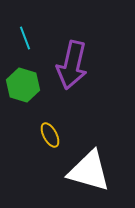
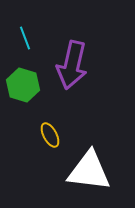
white triangle: rotated 9 degrees counterclockwise
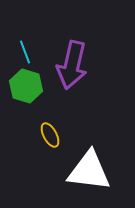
cyan line: moved 14 px down
green hexagon: moved 3 px right, 1 px down
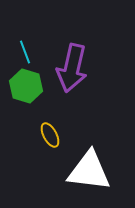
purple arrow: moved 3 px down
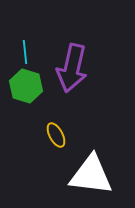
cyan line: rotated 15 degrees clockwise
yellow ellipse: moved 6 px right
white triangle: moved 2 px right, 4 px down
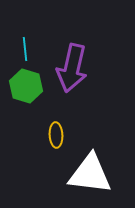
cyan line: moved 3 px up
yellow ellipse: rotated 25 degrees clockwise
white triangle: moved 1 px left, 1 px up
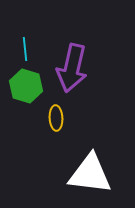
yellow ellipse: moved 17 px up
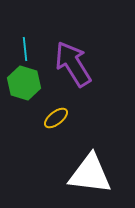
purple arrow: moved 1 px right, 4 px up; rotated 135 degrees clockwise
green hexagon: moved 2 px left, 3 px up
yellow ellipse: rotated 55 degrees clockwise
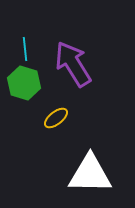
white triangle: rotated 6 degrees counterclockwise
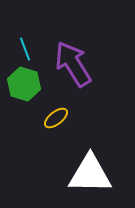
cyan line: rotated 15 degrees counterclockwise
green hexagon: moved 1 px down
